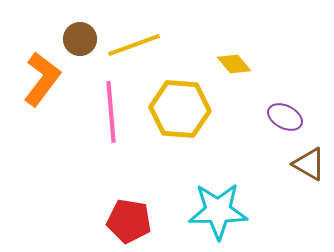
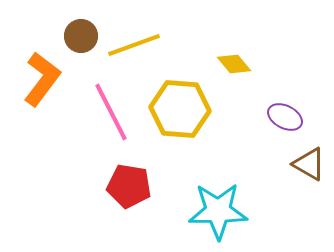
brown circle: moved 1 px right, 3 px up
pink line: rotated 22 degrees counterclockwise
red pentagon: moved 35 px up
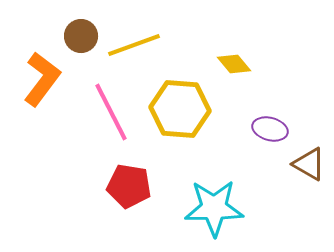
purple ellipse: moved 15 px left, 12 px down; rotated 12 degrees counterclockwise
cyan star: moved 4 px left, 3 px up
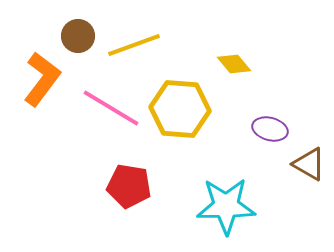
brown circle: moved 3 px left
pink line: moved 4 px up; rotated 32 degrees counterclockwise
cyan star: moved 12 px right, 2 px up
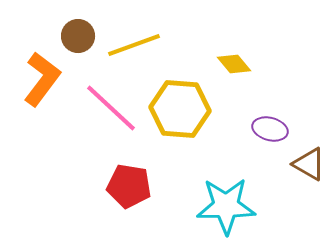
pink line: rotated 12 degrees clockwise
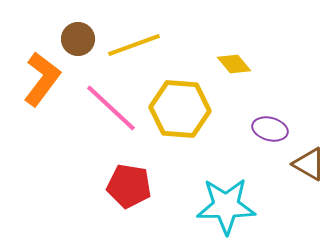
brown circle: moved 3 px down
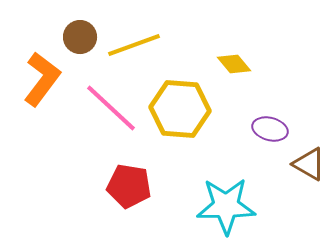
brown circle: moved 2 px right, 2 px up
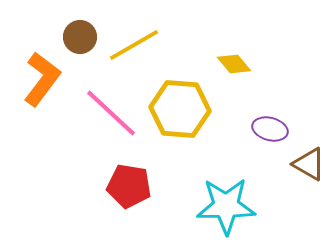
yellow line: rotated 10 degrees counterclockwise
pink line: moved 5 px down
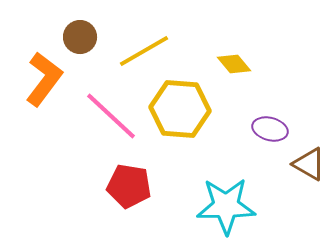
yellow line: moved 10 px right, 6 px down
orange L-shape: moved 2 px right
pink line: moved 3 px down
